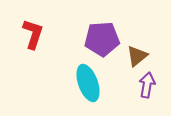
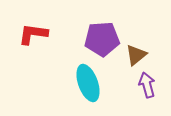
red L-shape: rotated 100 degrees counterclockwise
brown triangle: moved 1 px left, 1 px up
purple arrow: rotated 25 degrees counterclockwise
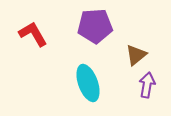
red L-shape: rotated 52 degrees clockwise
purple pentagon: moved 7 px left, 13 px up
purple arrow: rotated 25 degrees clockwise
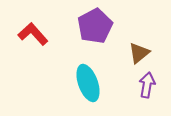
purple pentagon: rotated 24 degrees counterclockwise
red L-shape: rotated 12 degrees counterclockwise
brown triangle: moved 3 px right, 2 px up
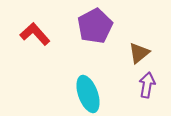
red L-shape: moved 2 px right
cyan ellipse: moved 11 px down
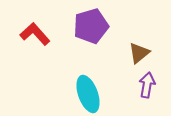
purple pentagon: moved 4 px left; rotated 12 degrees clockwise
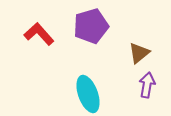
red L-shape: moved 4 px right
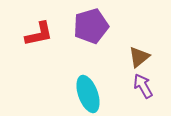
red L-shape: rotated 120 degrees clockwise
brown triangle: moved 4 px down
purple arrow: moved 4 px left, 1 px down; rotated 40 degrees counterclockwise
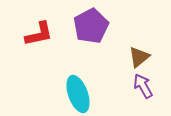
purple pentagon: rotated 12 degrees counterclockwise
cyan ellipse: moved 10 px left
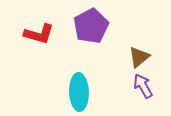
red L-shape: rotated 28 degrees clockwise
cyan ellipse: moved 1 px right, 2 px up; rotated 18 degrees clockwise
